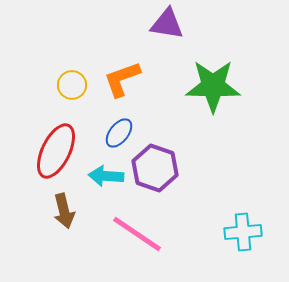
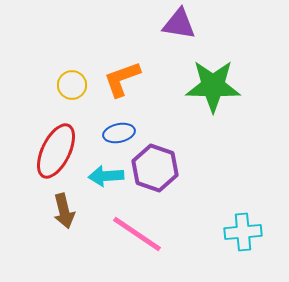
purple triangle: moved 12 px right
blue ellipse: rotated 40 degrees clockwise
cyan arrow: rotated 8 degrees counterclockwise
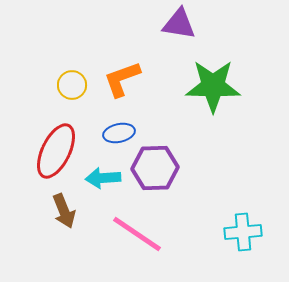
purple hexagon: rotated 21 degrees counterclockwise
cyan arrow: moved 3 px left, 2 px down
brown arrow: rotated 8 degrees counterclockwise
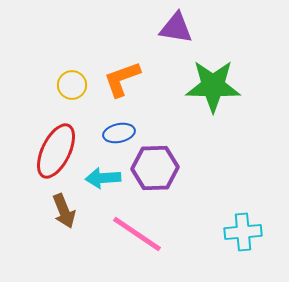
purple triangle: moved 3 px left, 4 px down
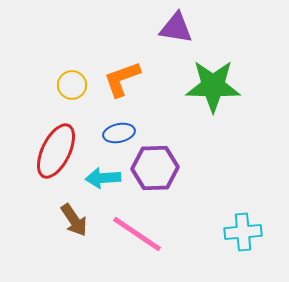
brown arrow: moved 10 px right, 9 px down; rotated 12 degrees counterclockwise
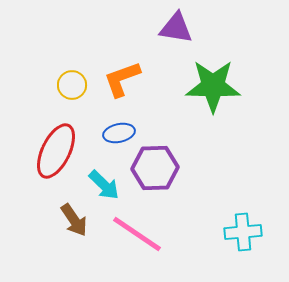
cyan arrow: moved 1 px right, 7 px down; rotated 132 degrees counterclockwise
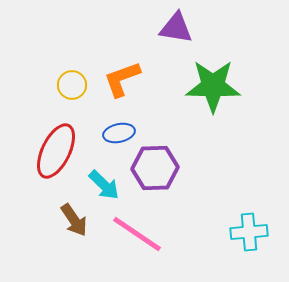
cyan cross: moved 6 px right
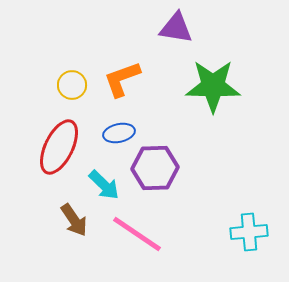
red ellipse: moved 3 px right, 4 px up
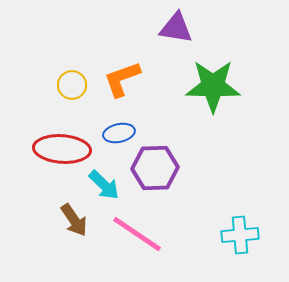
red ellipse: moved 3 px right, 2 px down; rotated 68 degrees clockwise
cyan cross: moved 9 px left, 3 px down
